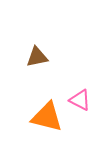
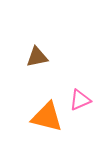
pink triangle: rotated 50 degrees counterclockwise
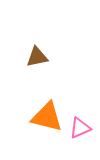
pink triangle: moved 28 px down
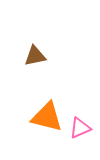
brown triangle: moved 2 px left, 1 px up
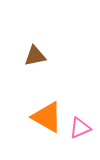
orange triangle: rotated 16 degrees clockwise
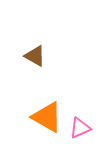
brown triangle: rotated 40 degrees clockwise
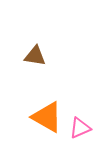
brown triangle: rotated 20 degrees counterclockwise
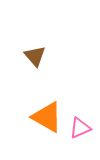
brown triangle: rotated 40 degrees clockwise
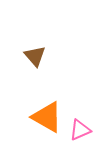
pink triangle: moved 2 px down
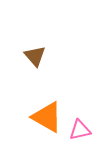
pink triangle: rotated 10 degrees clockwise
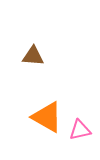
brown triangle: moved 2 px left; rotated 45 degrees counterclockwise
